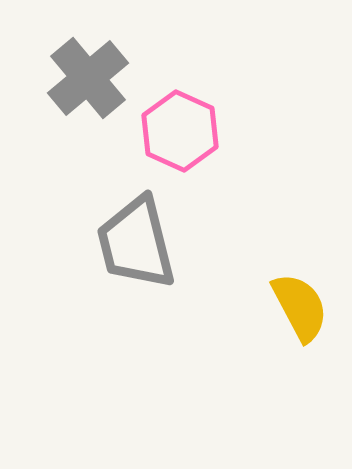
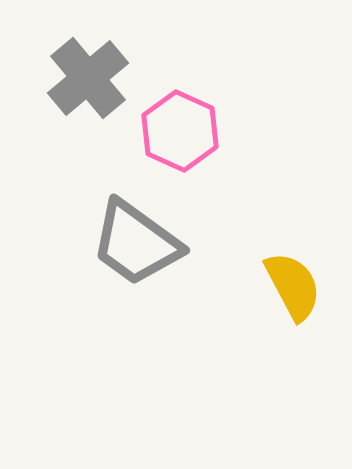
gray trapezoid: rotated 40 degrees counterclockwise
yellow semicircle: moved 7 px left, 21 px up
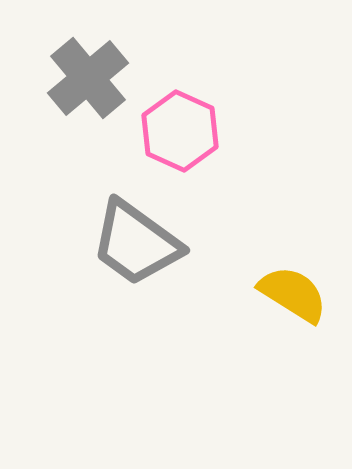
yellow semicircle: moved 8 px down; rotated 30 degrees counterclockwise
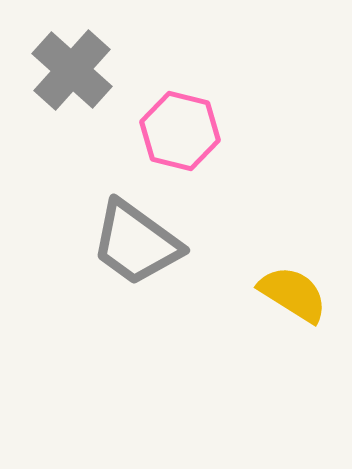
gray cross: moved 16 px left, 8 px up; rotated 8 degrees counterclockwise
pink hexagon: rotated 10 degrees counterclockwise
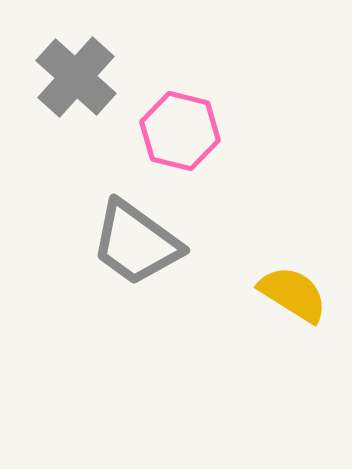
gray cross: moved 4 px right, 7 px down
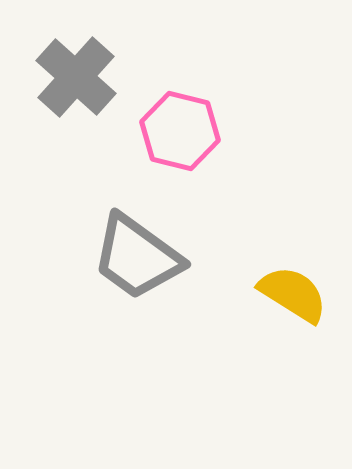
gray trapezoid: moved 1 px right, 14 px down
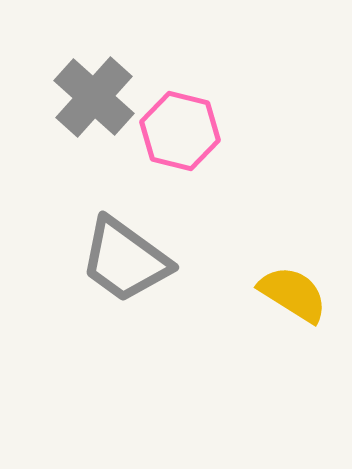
gray cross: moved 18 px right, 20 px down
gray trapezoid: moved 12 px left, 3 px down
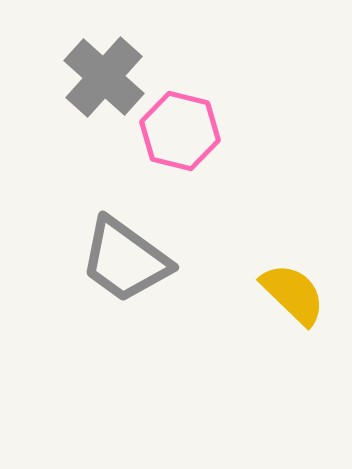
gray cross: moved 10 px right, 20 px up
yellow semicircle: rotated 12 degrees clockwise
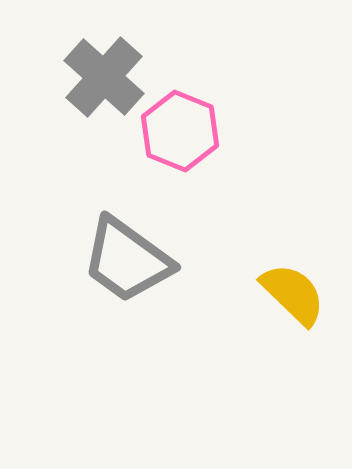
pink hexagon: rotated 8 degrees clockwise
gray trapezoid: moved 2 px right
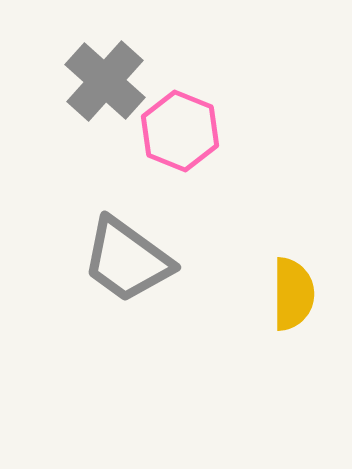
gray cross: moved 1 px right, 4 px down
yellow semicircle: rotated 46 degrees clockwise
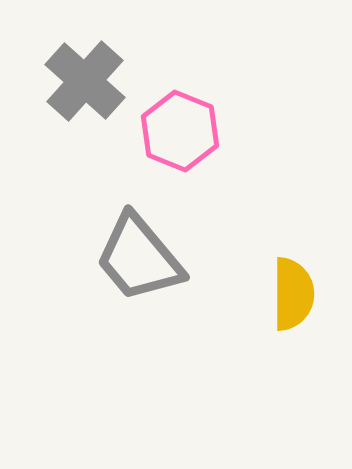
gray cross: moved 20 px left
gray trapezoid: moved 12 px right, 2 px up; rotated 14 degrees clockwise
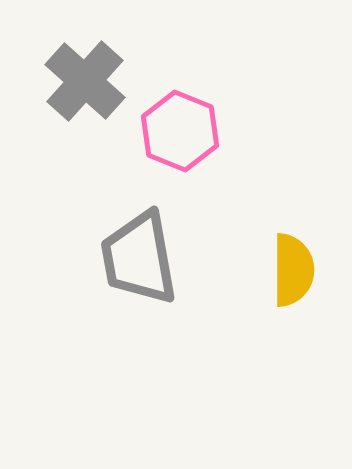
gray trapezoid: rotated 30 degrees clockwise
yellow semicircle: moved 24 px up
